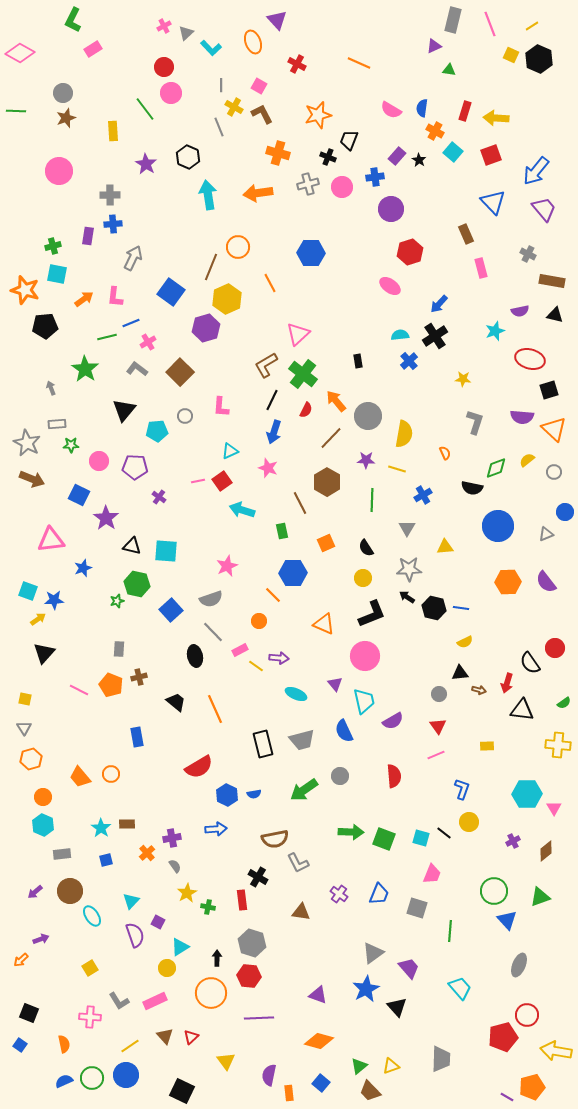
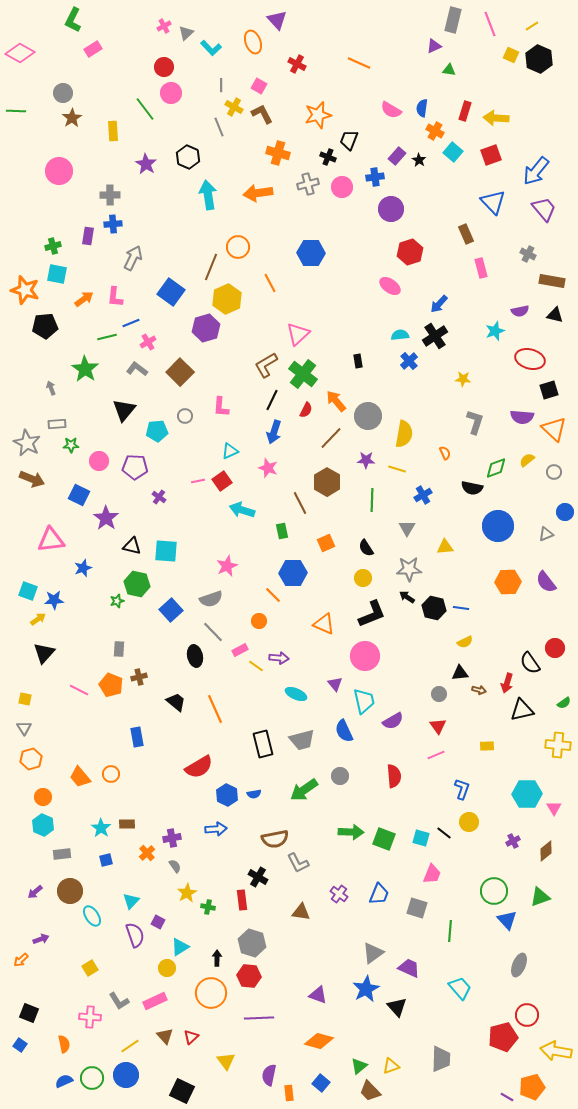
brown star at (66, 118): moved 6 px right; rotated 12 degrees counterclockwise
black triangle at (522, 710): rotated 20 degrees counterclockwise
purple trapezoid at (409, 968): rotated 25 degrees counterclockwise
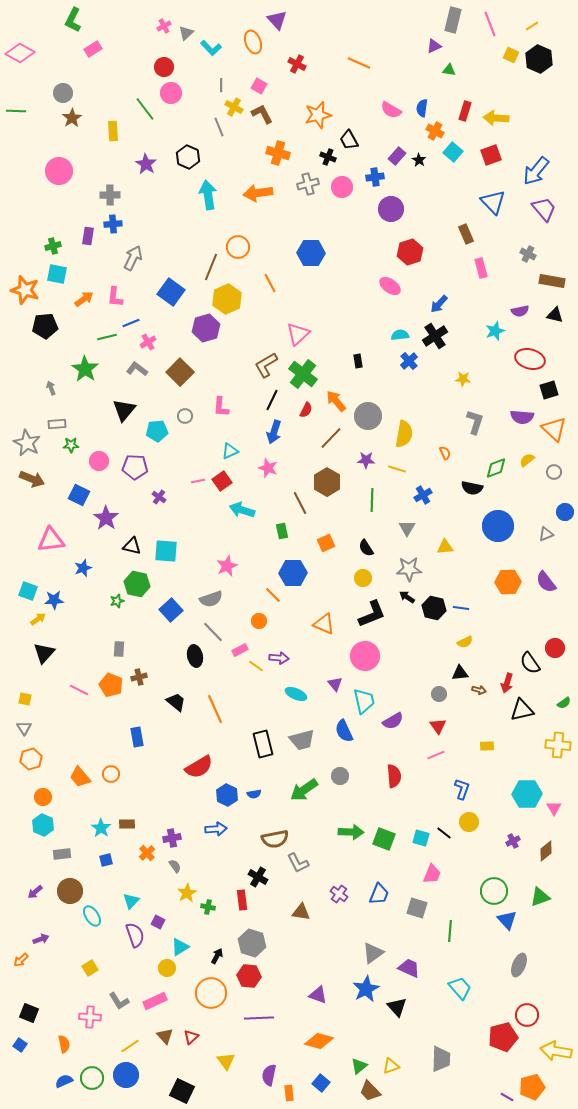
black trapezoid at (349, 140): rotated 50 degrees counterclockwise
black arrow at (217, 958): moved 2 px up; rotated 28 degrees clockwise
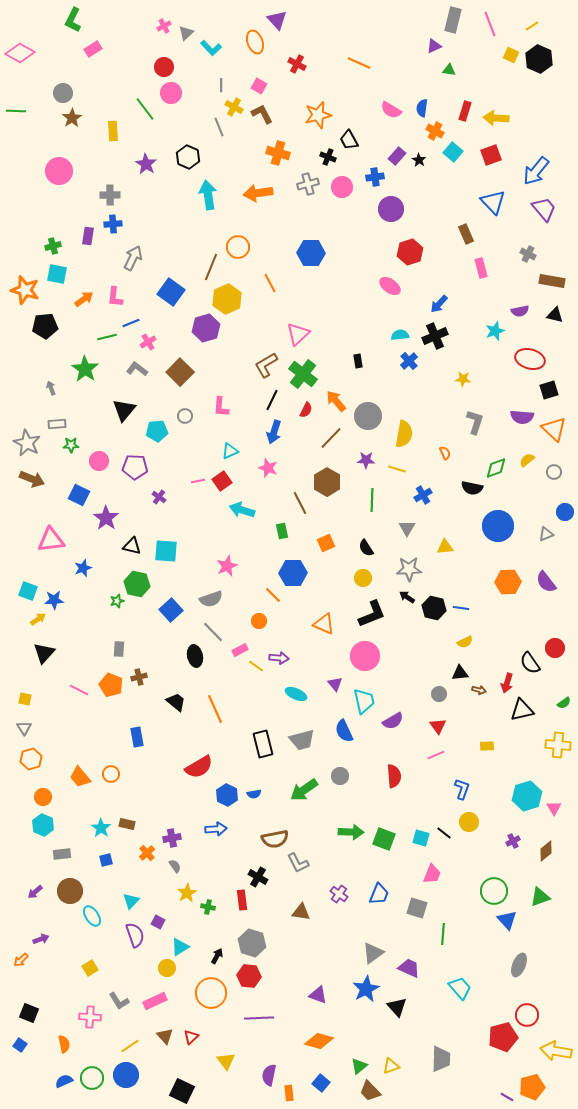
orange ellipse at (253, 42): moved 2 px right
black cross at (435, 336): rotated 10 degrees clockwise
cyan hexagon at (527, 794): moved 2 px down; rotated 16 degrees counterclockwise
brown rectangle at (127, 824): rotated 14 degrees clockwise
green line at (450, 931): moved 7 px left, 3 px down
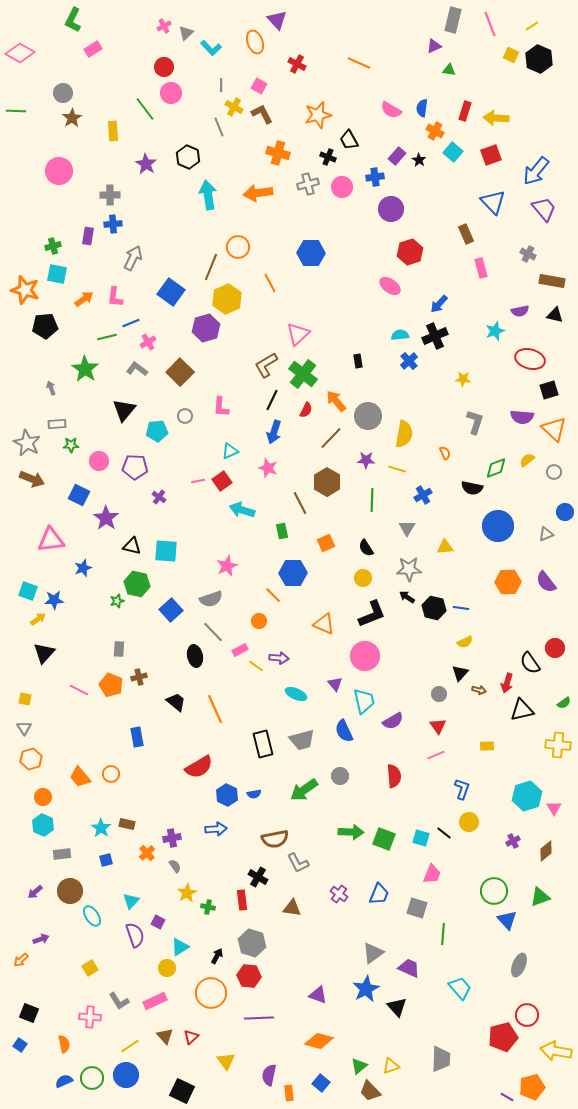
black triangle at (460, 673): rotated 42 degrees counterclockwise
brown triangle at (301, 912): moved 9 px left, 4 px up
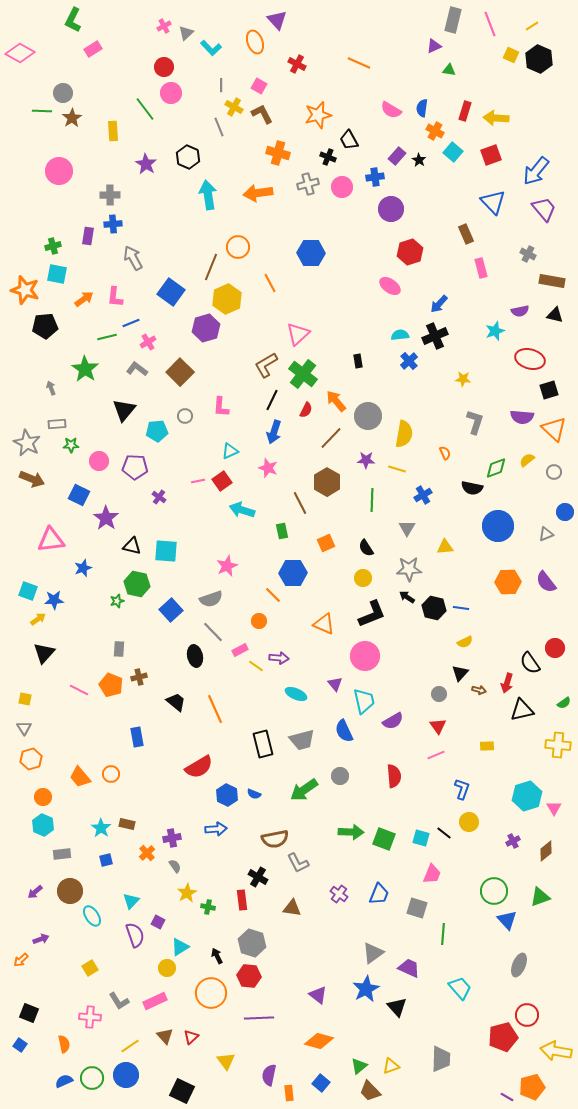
green line at (16, 111): moved 26 px right
gray arrow at (133, 258): rotated 55 degrees counterclockwise
blue semicircle at (254, 794): rotated 32 degrees clockwise
black arrow at (217, 956): rotated 56 degrees counterclockwise
purple triangle at (318, 995): rotated 18 degrees clockwise
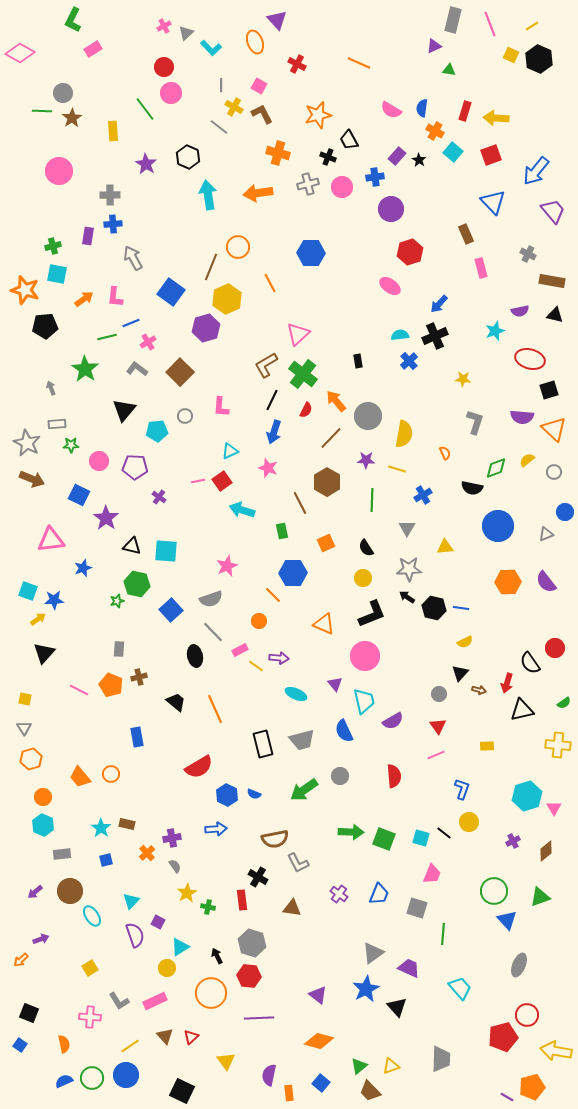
gray line at (219, 127): rotated 30 degrees counterclockwise
purple trapezoid at (544, 209): moved 9 px right, 2 px down
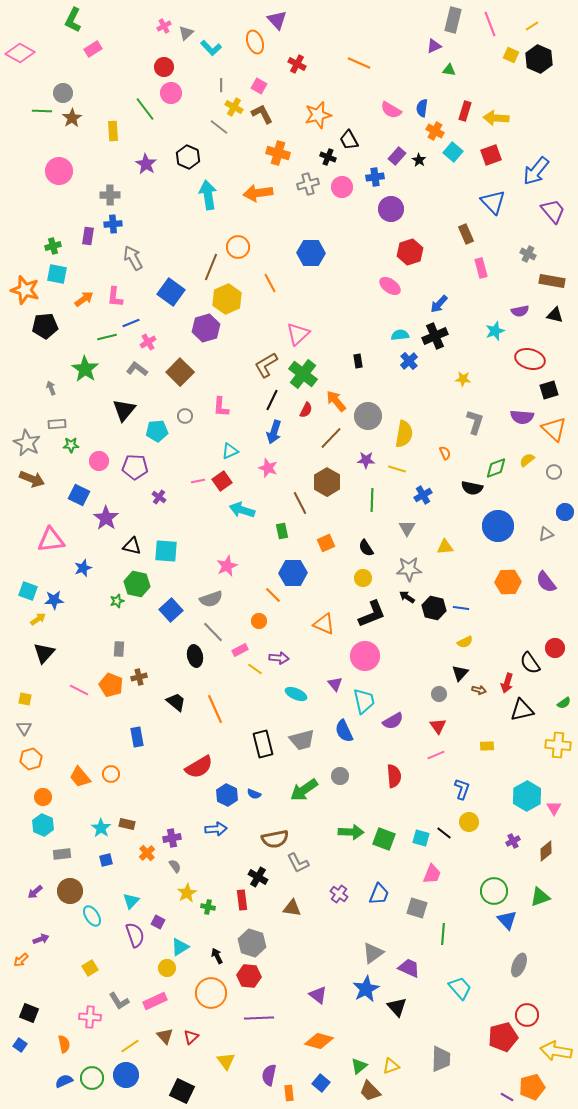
yellow line at (256, 666): moved 1 px left, 3 px down
cyan hexagon at (527, 796): rotated 12 degrees counterclockwise
